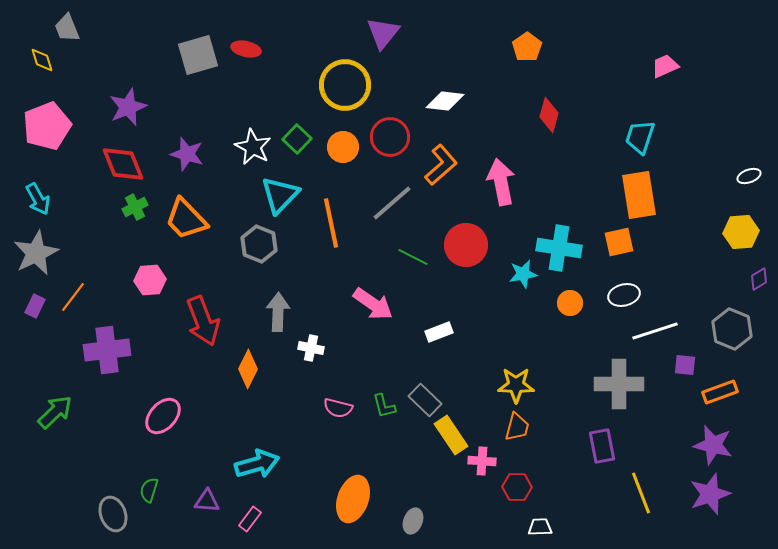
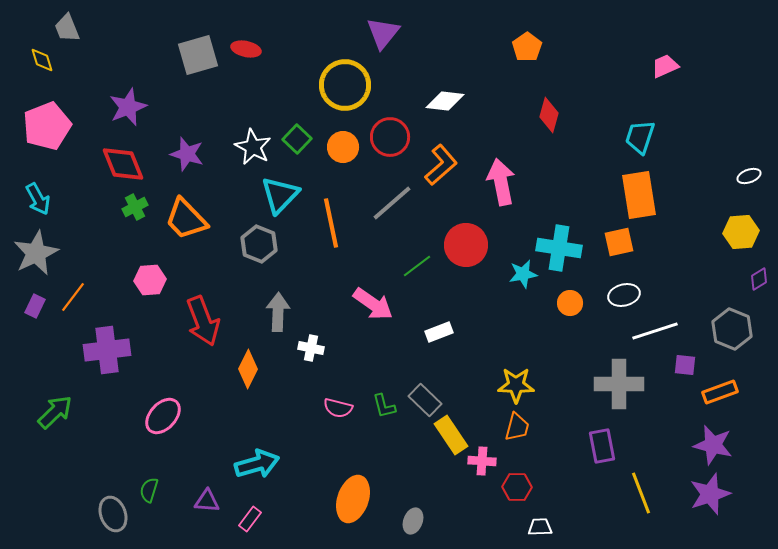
green line at (413, 257): moved 4 px right, 9 px down; rotated 64 degrees counterclockwise
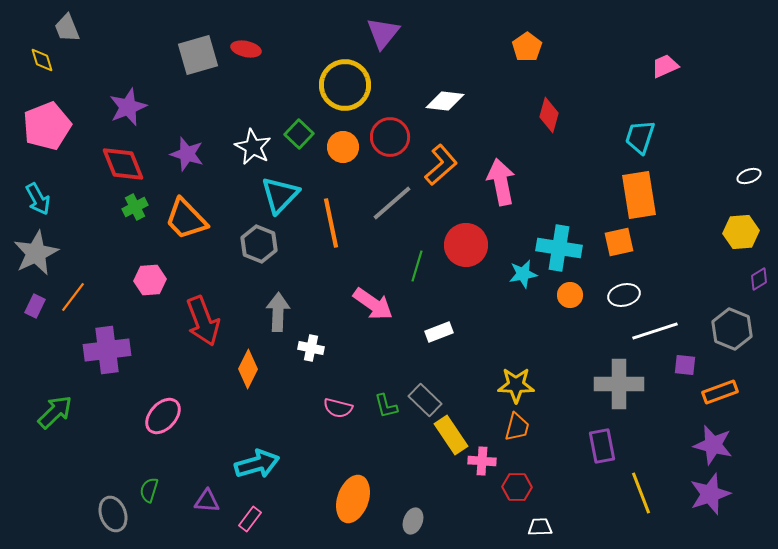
green square at (297, 139): moved 2 px right, 5 px up
green line at (417, 266): rotated 36 degrees counterclockwise
orange circle at (570, 303): moved 8 px up
green L-shape at (384, 406): moved 2 px right
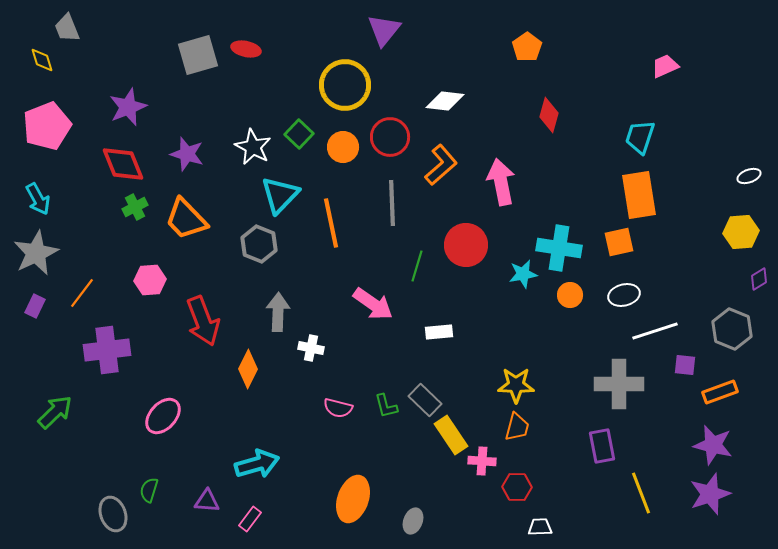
purple triangle at (383, 33): moved 1 px right, 3 px up
gray line at (392, 203): rotated 51 degrees counterclockwise
orange line at (73, 297): moved 9 px right, 4 px up
white rectangle at (439, 332): rotated 16 degrees clockwise
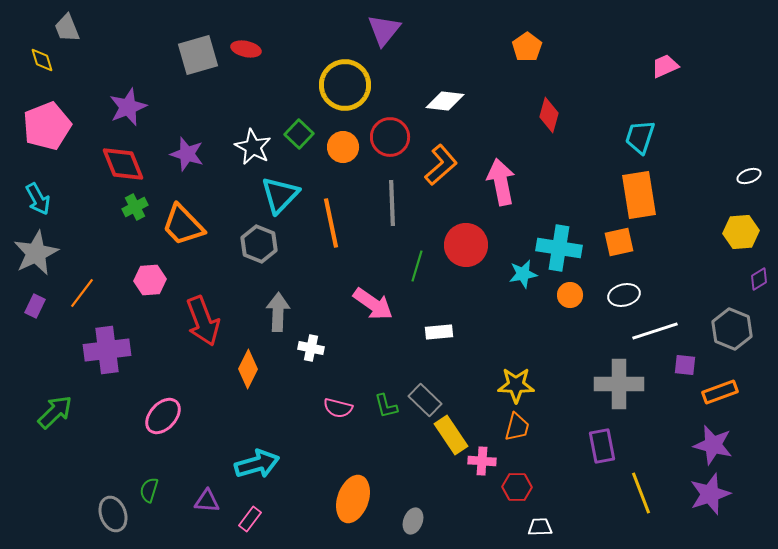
orange trapezoid at (186, 219): moved 3 px left, 6 px down
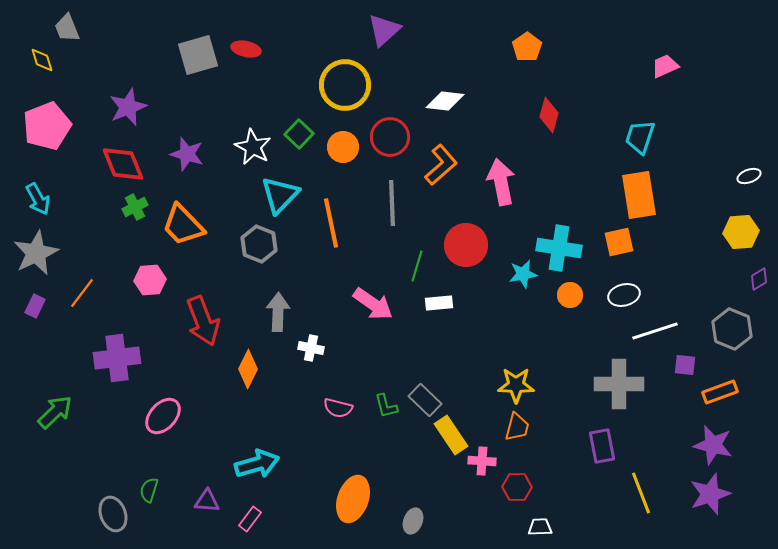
purple triangle at (384, 30): rotated 9 degrees clockwise
white rectangle at (439, 332): moved 29 px up
purple cross at (107, 350): moved 10 px right, 8 px down
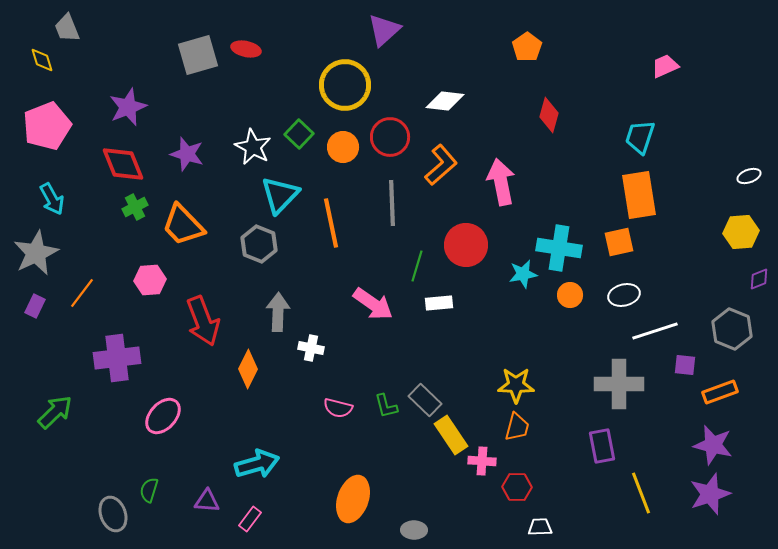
cyan arrow at (38, 199): moved 14 px right
purple diamond at (759, 279): rotated 10 degrees clockwise
gray ellipse at (413, 521): moved 1 px right, 9 px down; rotated 70 degrees clockwise
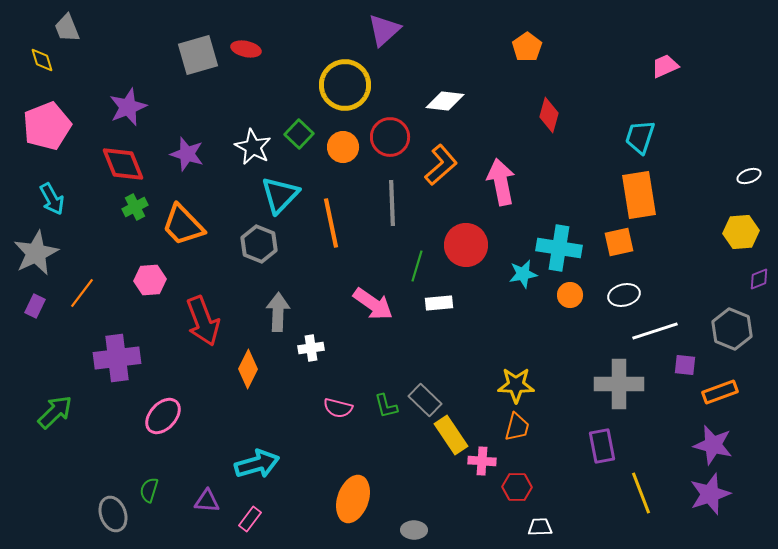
white cross at (311, 348): rotated 20 degrees counterclockwise
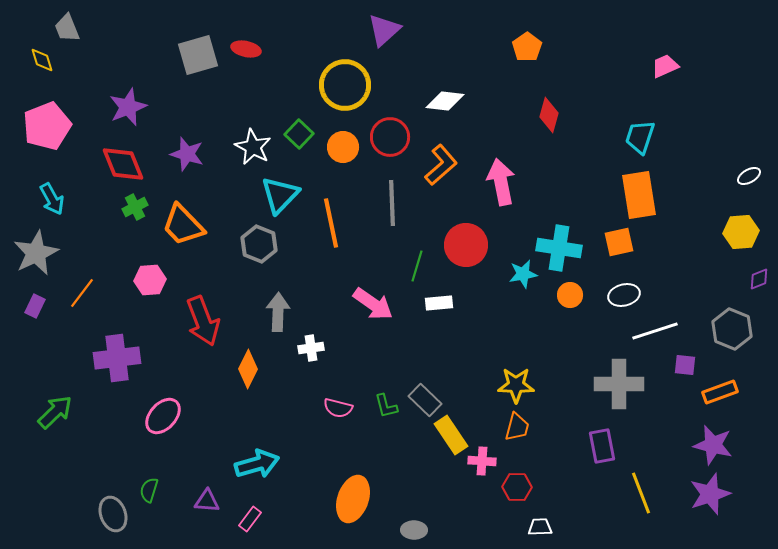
white ellipse at (749, 176): rotated 10 degrees counterclockwise
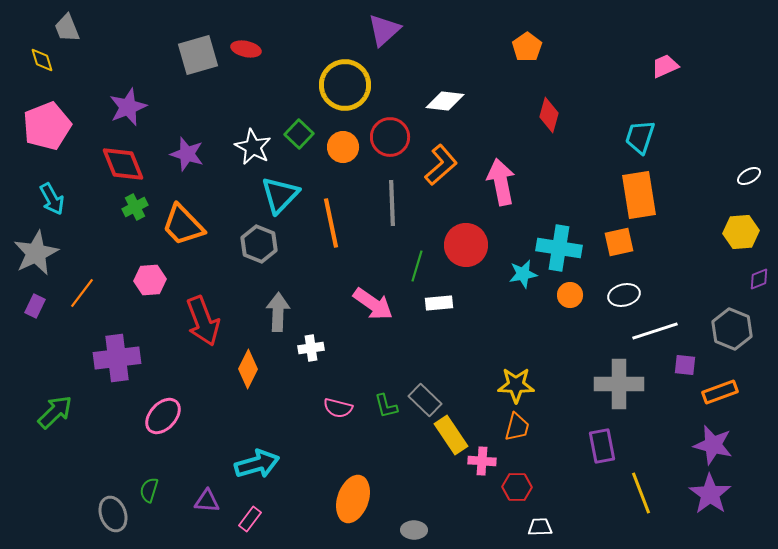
purple star at (710, 494): rotated 18 degrees counterclockwise
